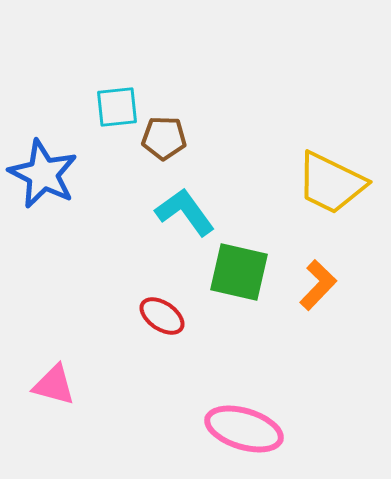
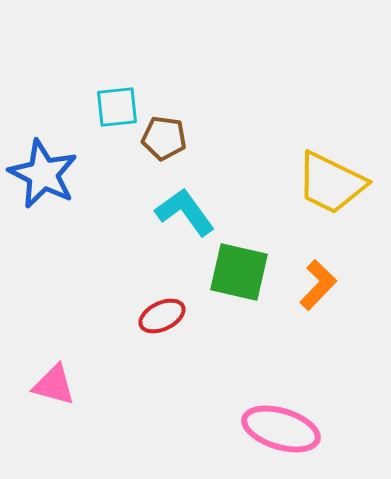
brown pentagon: rotated 6 degrees clockwise
red ellipse: rotated 60 degrees counterclockwise
pink ellipse: moved 37 px right
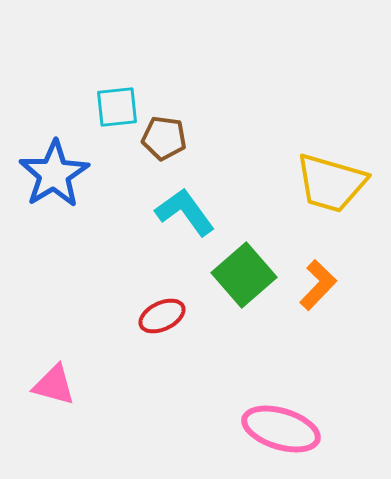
blue star: moved 11 px right; rotated 14 degrees clockwise
yellow trapezoid: rotated 10 degrees counterclockwise
green square: moved 5 px right, 3 px down; rotated 36 degrees clockwise
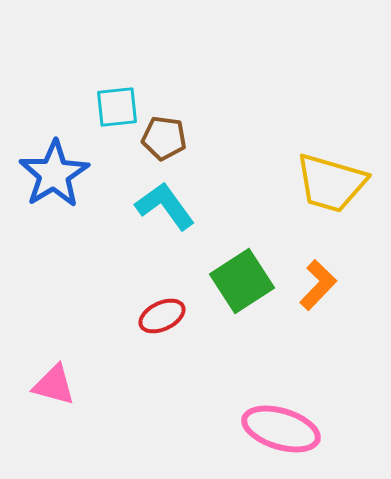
cyan L-shape: moved 20 px left, 6 px up
green square: moved 2 px left, 6 px down; rotated 8 degrees clockwise
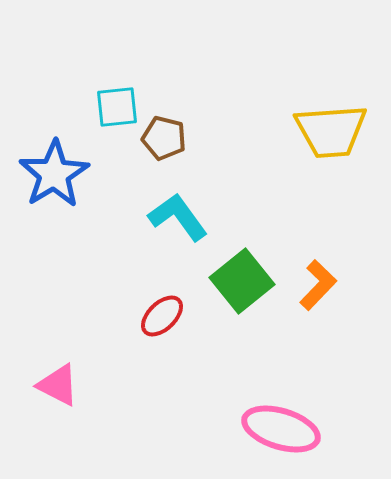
brown pentagon: rotated 6 degrees clockwise
yellow trapezoid: moved 52 px up; rotated 20 degrees counterclockwise
cyan L-shape: moved 13 px right, 11 px down
green square: rotated 6 degrees counterclockwise
red ellipse: rotated 18 degrees counterclockwise
pink triangle: moved 4 px right; rotated 12 degrees clockwise
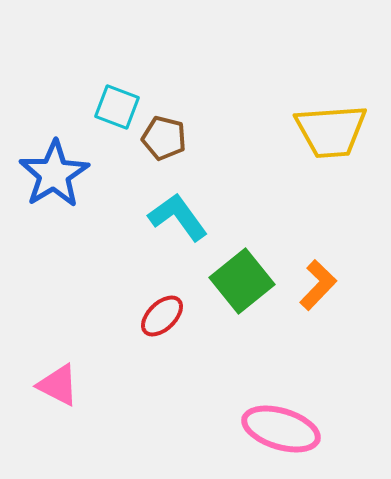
cyan square: rotated 27 degrees clockwise
